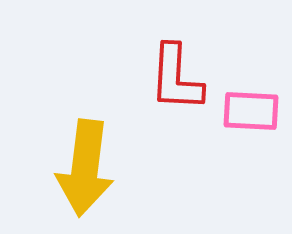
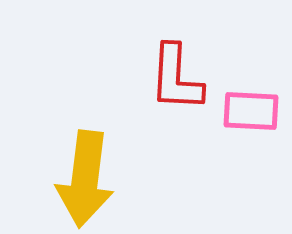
yellow arrow: moved 11 px down
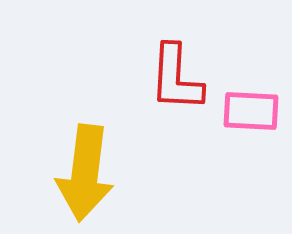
yellow arrow: moved 6 px up
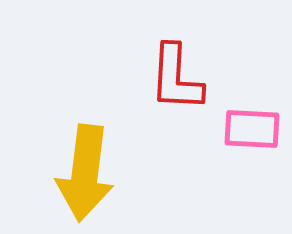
pink rectangle: moved 1 px right, 18 px down
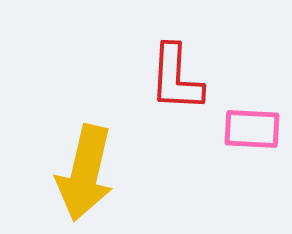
yellow arrow: rotated 6 degrees clockwise
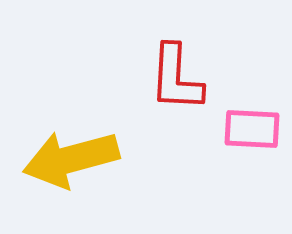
yellow arrow: moved 14 px left, 14 px up; rotated 62 degrees clockwise
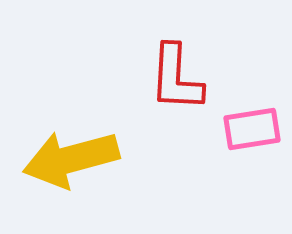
pink rectangle: rotated 12 degrees counterclockwise
